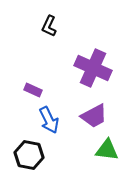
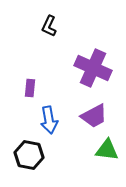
purple rectangle: moved 3 px left, 2 px up; rotated 72 degrees clockwise
blue arrow: rotated 16 degrees clockwise
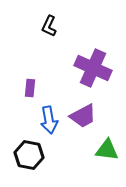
purple trapezoid: moved 11 px left
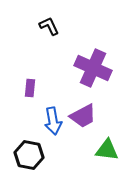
black L-shape: rotated 130 degrees clockwise
blue arrow: moved 4 px right, 1 px down
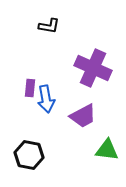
black L-shape: rotated 125 degrees clockwise
blue arrow: moved 7 px left, 22 px up
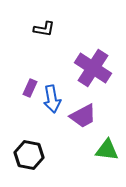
black L-shape: moved 5 px left, 3 px down
purple cross: rotated 9 degrees clockwise
purple rectangle: rotated 18 degrees clockwise
blue arrow: moved 6 px right
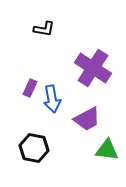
purple trapezoid: moved 4 px right, 3 px down
black hexagon: moved 5 px right, 7 px up
